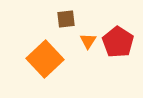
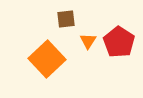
red pentagon: moved 1 px right
orange square: moved 2 px right
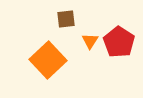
orange triangle: moved 2 px right
orange square: moved 1 px right, 1 px down
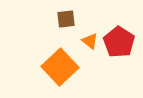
orange triangle: rotated 24 degrees counterclockwise
orange square: moved 12 px right, 7 px down
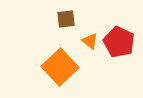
red pentagon: rotated 8 degrees counterclockwise
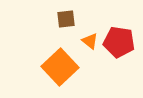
red pentagon: rotated 16 degrees counterclockwise
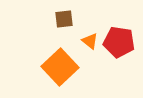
brown square: moved 2 px left
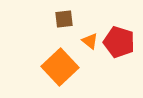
red pentagon: rotated 8 degrees clockwise
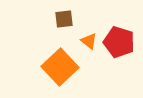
orange triangle: moved 1 px left
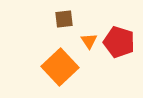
orange triangle: rotated 18 degrees clockwise
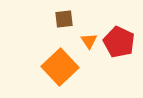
red pentagon: rotated 8 degrees clockwise
